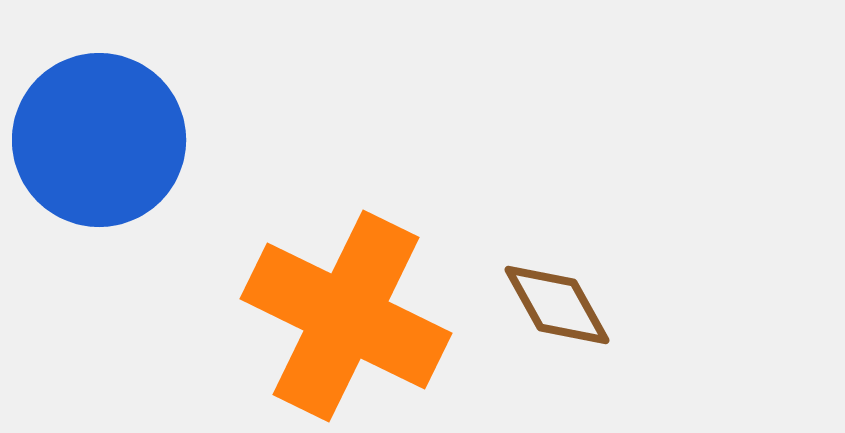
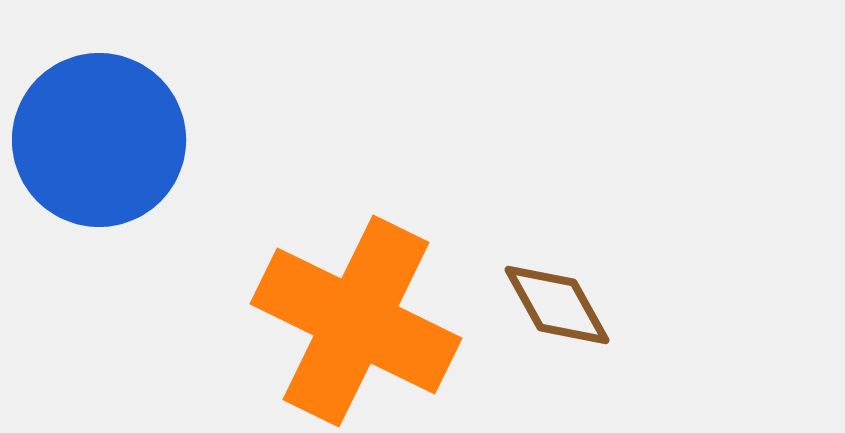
orange cross: moved 10 px right, 5 px down
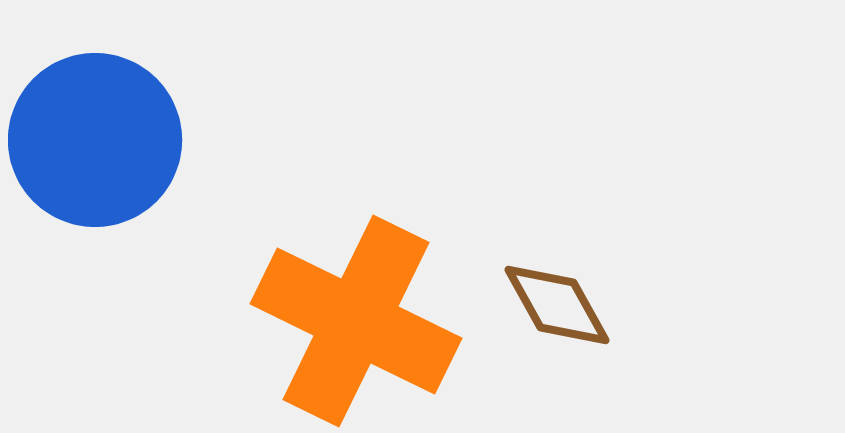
blue circle: moved 4 px left
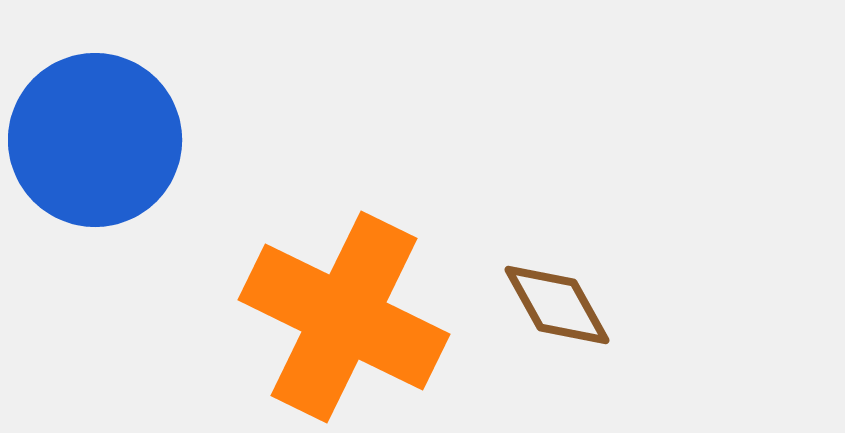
orange cross: moved 12 px left, 4 px up
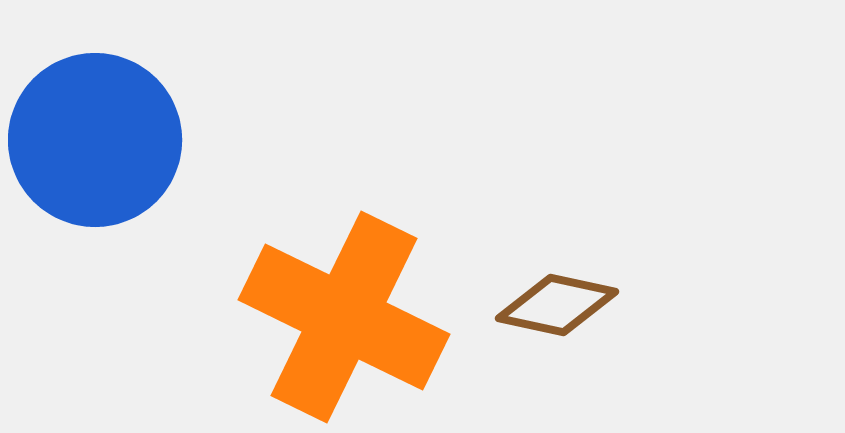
brown diamond: rotated 49 degrees counterclockwise
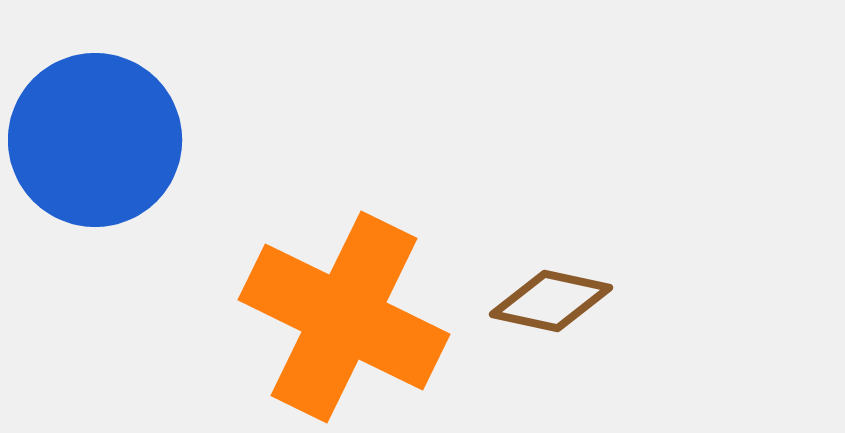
brown diamond: moved 6 px left, 4 px up
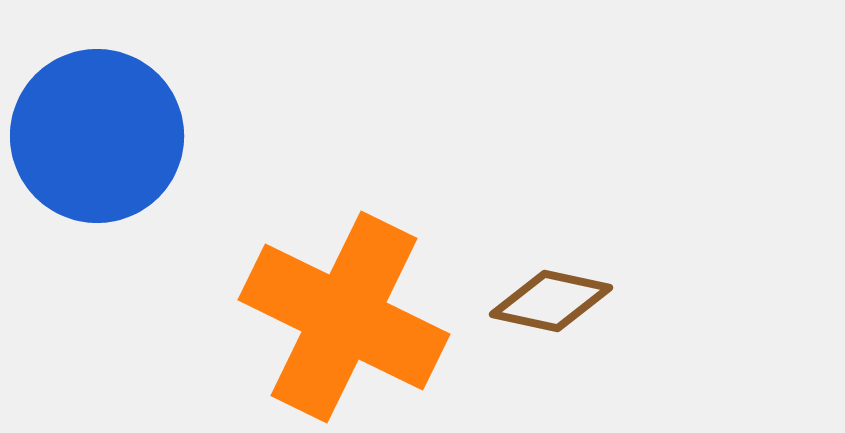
blue circle: moved 2 px right, 4 px up
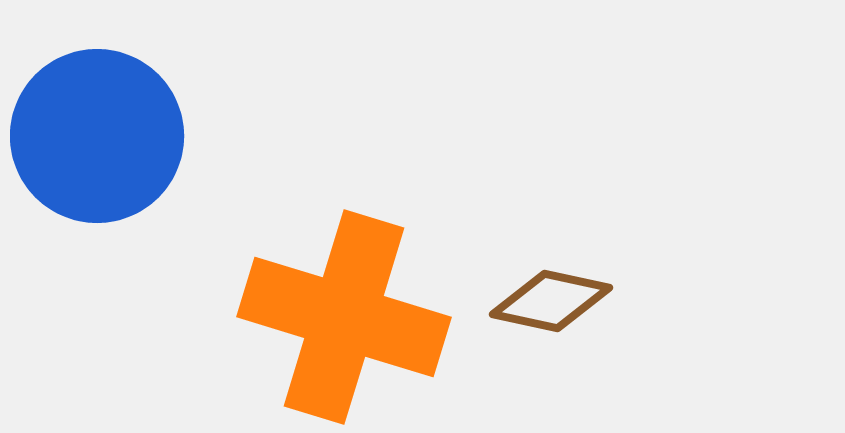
orange cross: rotated 9 degrees counterclockwise
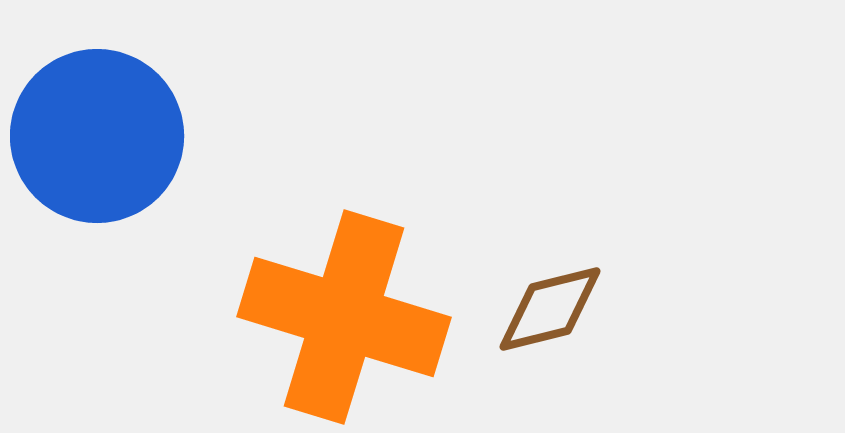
brown diamond: moved 1 px left, 8 px down; rotated 26 degrees counterclockwise
